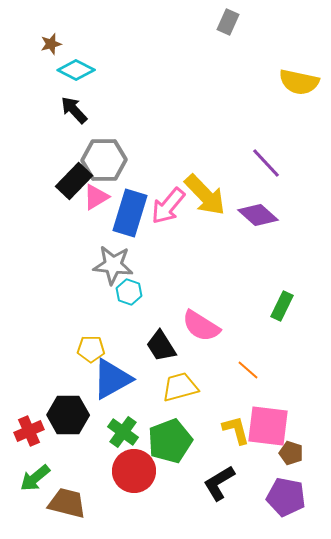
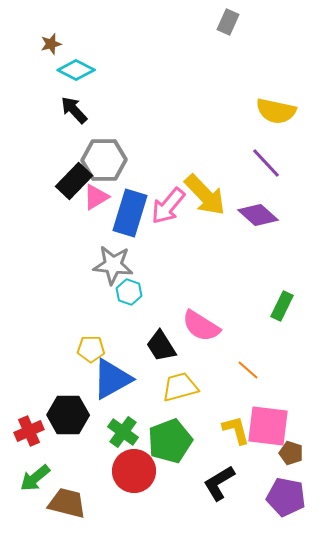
yellow semicircle: moved 23 px left, 29 px down
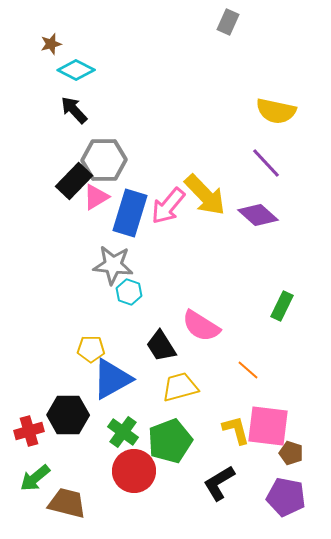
red cross: rotated 8 degrees clockwise
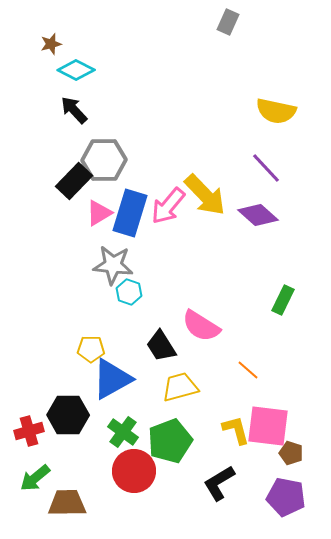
purple line: moved 5 px down
pink triangle: moved 3 px right, 16 px down
green rectangle: moved 1 px right, 6 px up
brown trapezoid: rotated 15 degrees counterclockwise
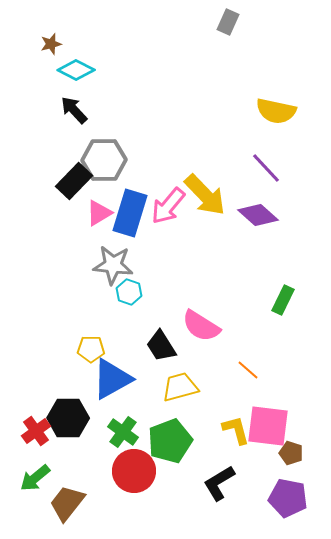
black hexagon: moved 3 px down
red cross: moved 7 px right; rotated 20 degrees counterclockwise
purple pentagon: moved 2 px right, 1 px down
brown trapezoid: rotated 51 degrees counterclockwise
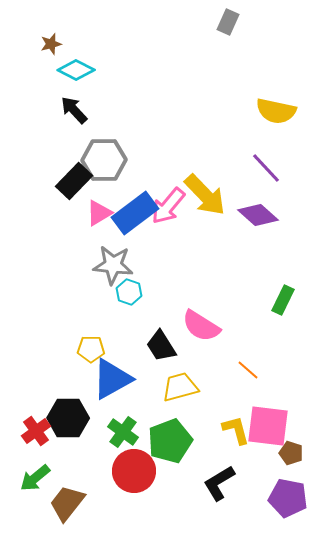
blue rectangle: moved 5 px right; rotated 36 degrees clockwise
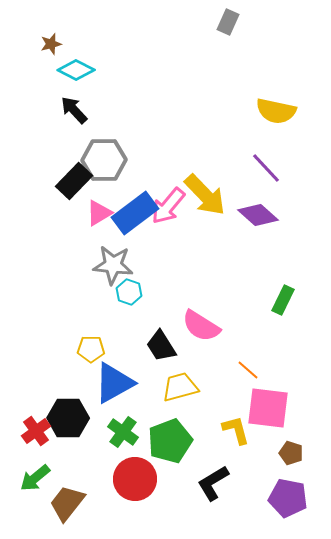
blue triangle: moved 2 px right, 4 px down
pink square: moved 18 px up
red circle: moved 1 px right, 8 px down
black L-shape: moved 6 px left
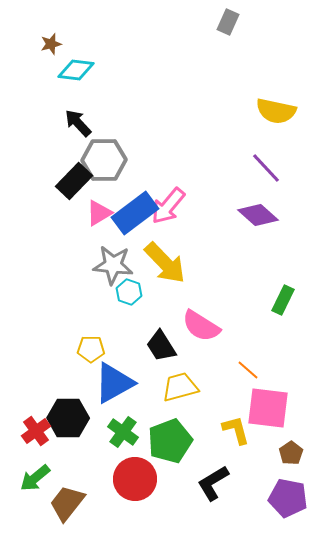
cyan diamond: rotated 21 degrees counterclockwise
black arrow: moved 4 px right, 13 px down
yellow arrow: moved 40 px left, 68 px down
brown pentagon: rotated 20 degrees clockwise
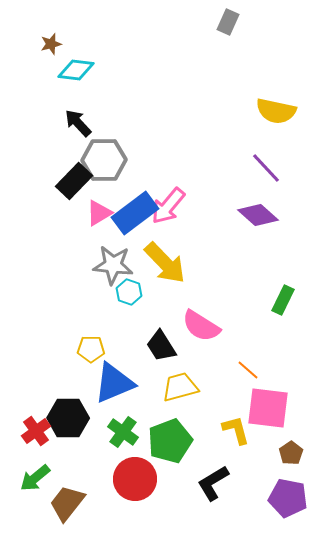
blue triangle: rotated 6 degrees clockwise
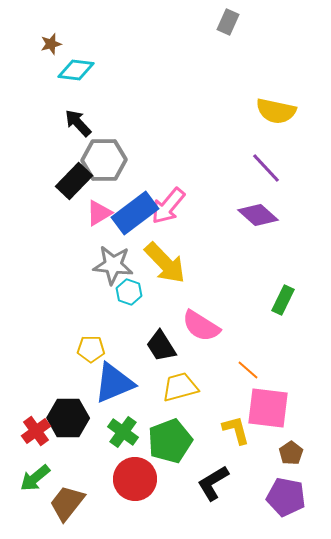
purple pentagon: moved 2 px left, 1 px up
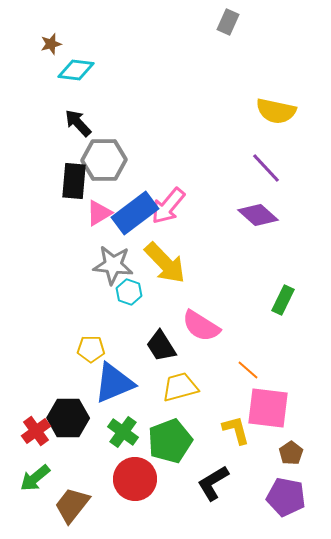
black rectangle: rotated 39 degrees counterclockwise
brown trapezoid: moved 5 px right, 2 px down
